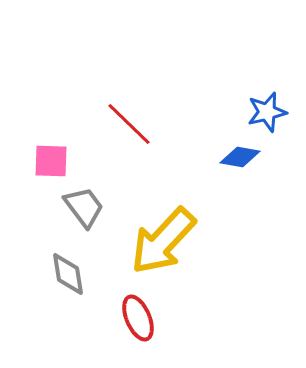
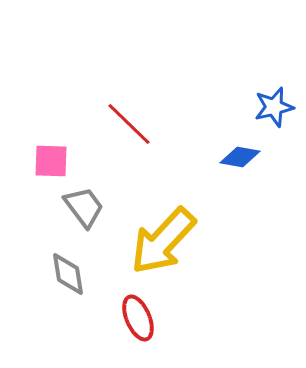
blue star: moved 7 px right, 5 px up
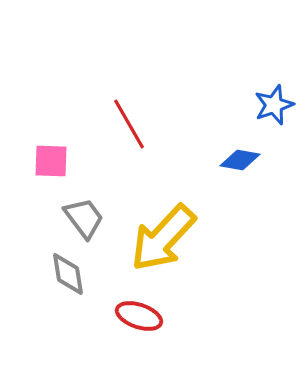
blue star: moved 2 px up; rotated 6 degrees counterclockwise
red line: rotated 16 degrees clockwise
blue diamond: moved 3 px down
gray trapezoid: moved 11 px down
yellow arrow: moved 3 px up
red ellipse: moved 1 px right, 2 px up; rotated 48 degrees counterclockwise
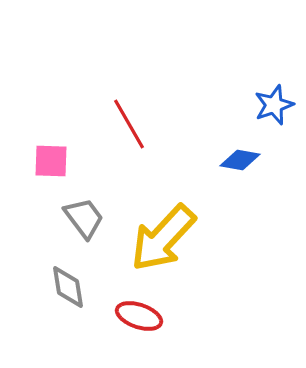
gray diamond: moved 13 px down
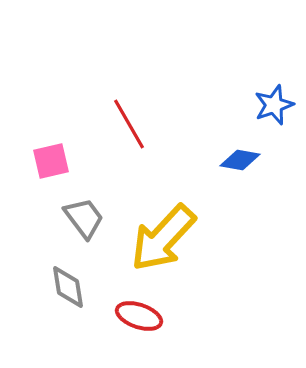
pink square: rotated 15 degrees counterclockwise
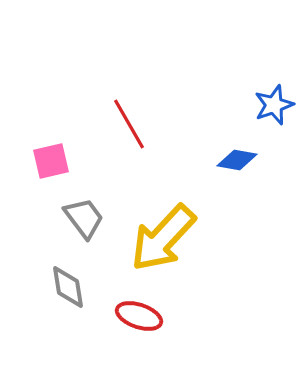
blue diamond: moved 3 px left
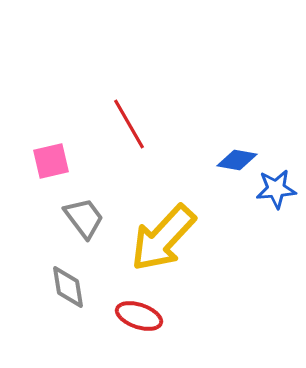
blue star: moved 2 px right, 84 px down; rotated 15 degrees clockwise
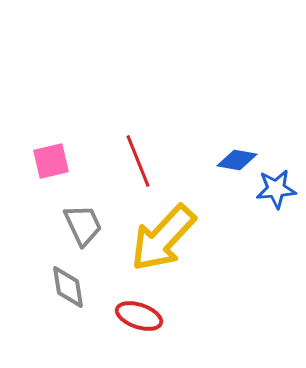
red line: moved 9 px right, 37 px down; rotated 8 degrees clockwise
gray trapezoid: moved 1 px left, 7 px down; rotated 12 degrees clockwise
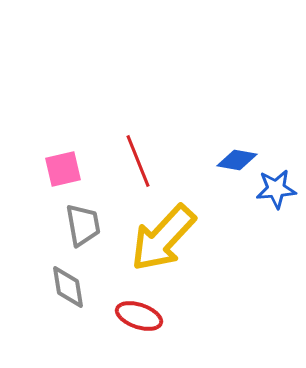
pink square: moved 12 px right, 8 px down
gray trapezoid: rotated 15 degrees clockwise
